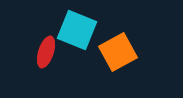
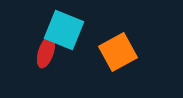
cyan square: moved 13 px left
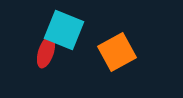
orange square: moved 1 px left
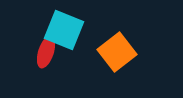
orange square: rotated 9 degrees counterclockwise
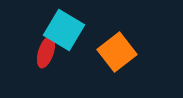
cyan square: rotated 9 degrees clockwise
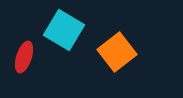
red ellipse: moved 22 px left, 5 px down
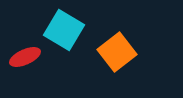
red ellipse: moved 1 px right; rotated 48 degrees clockwise
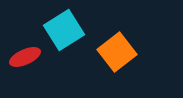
cyan square: rotated 27 degrees clockwise
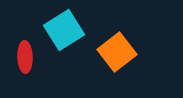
red ellipse: rotated 68 degrees counterclockwise
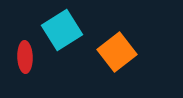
cyan square: moved 2 px left
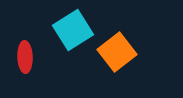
cyan square: moved 11 px right
